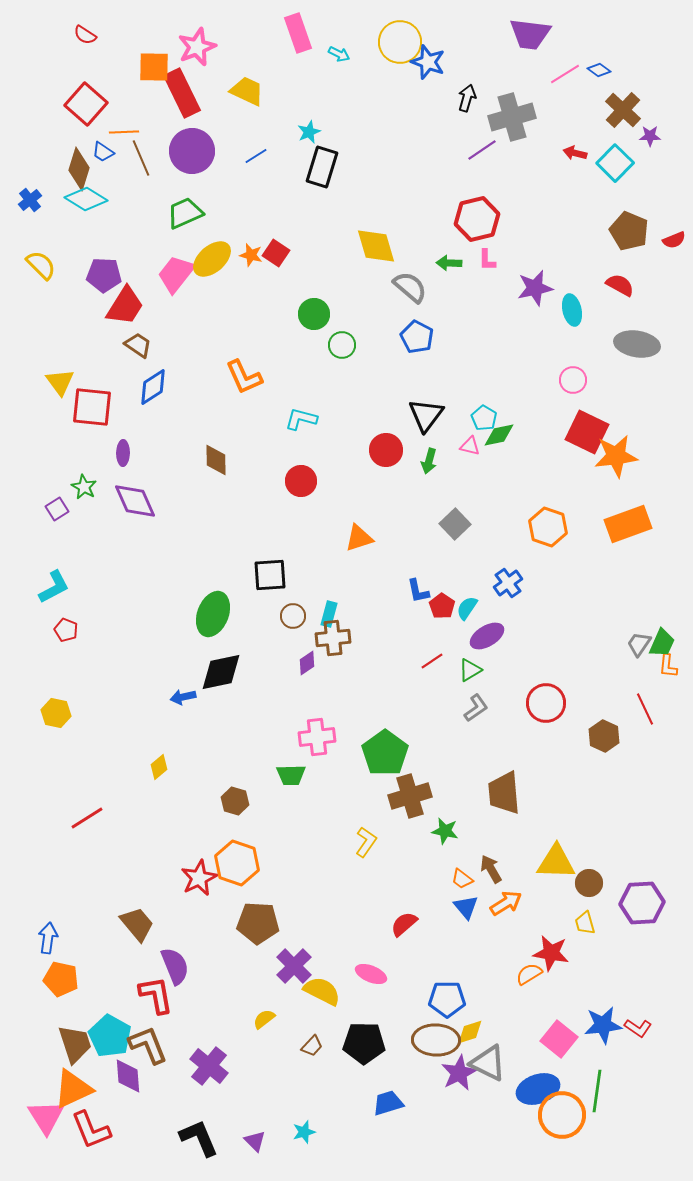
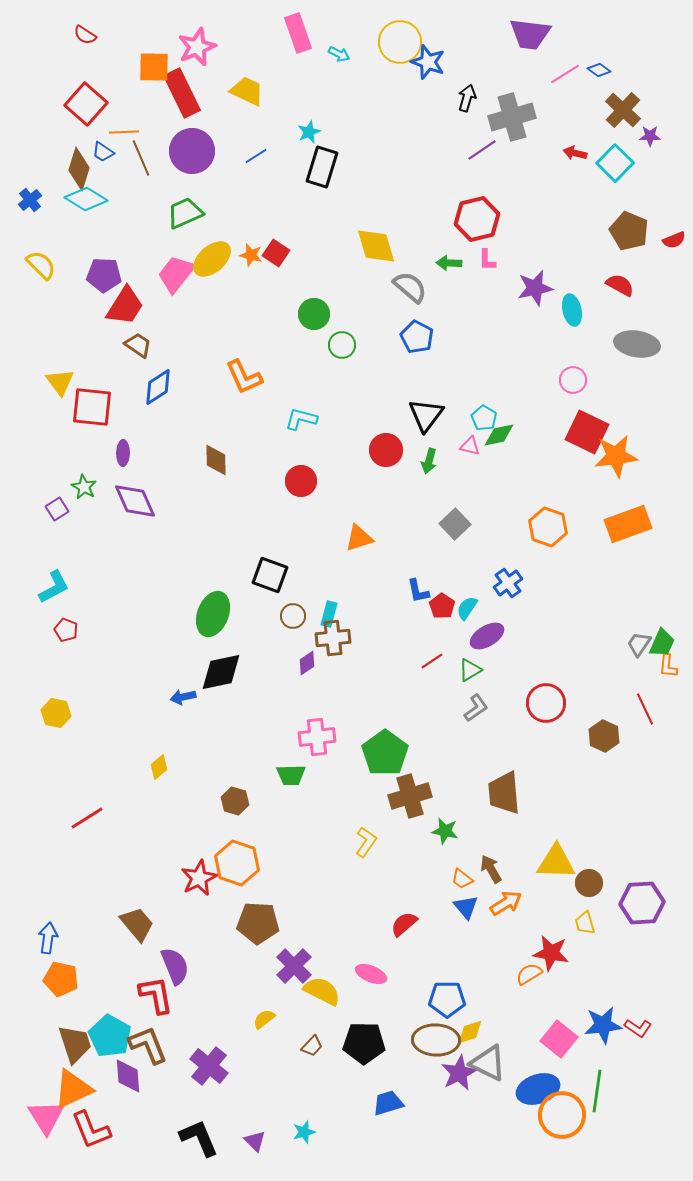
blue diamond at (153, 387): moved 5 px right
black square at (270, 575): rotated 24 degrees clockwise
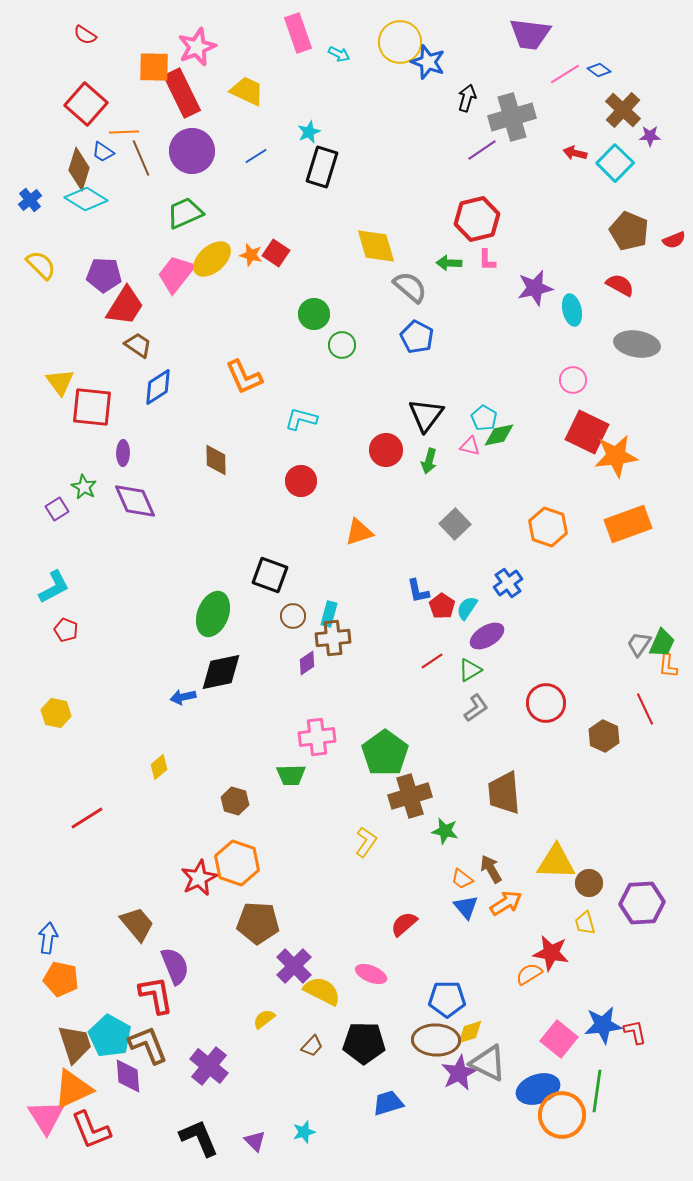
orange triangle at (359, 538): moved 6 px up
red L-shape at (638, 1028): moved 3 px left, 4 px down; rotated 136 degrees counterclockwise
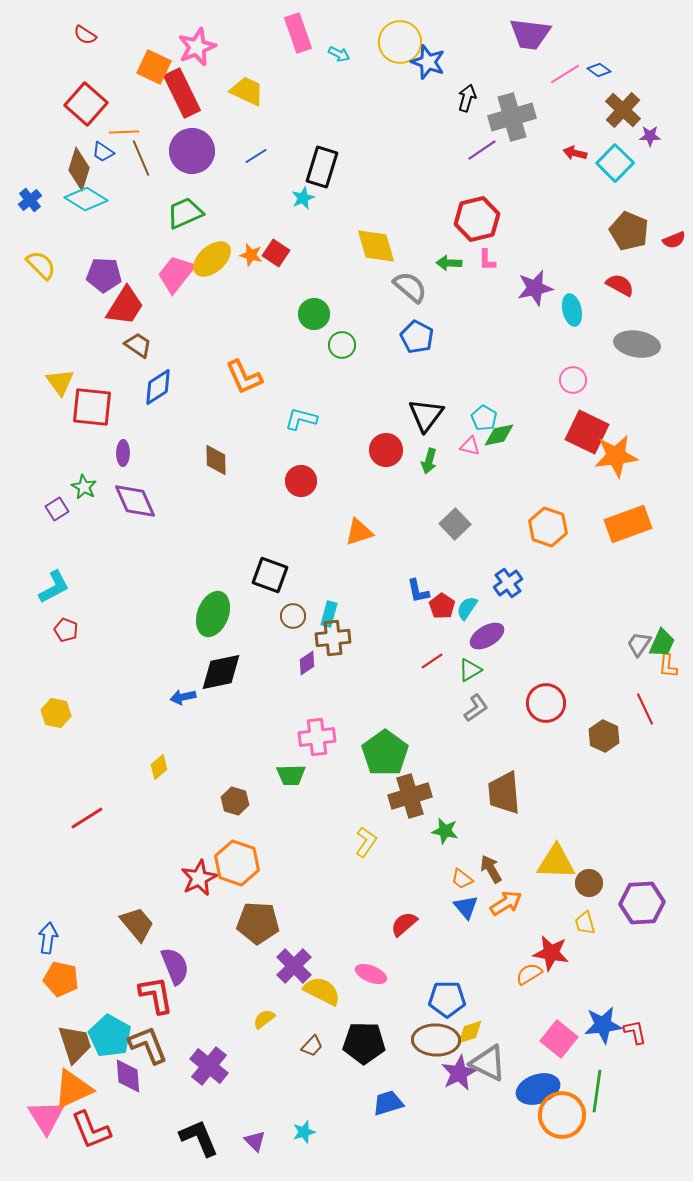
orange square at (154, 67): rotated 24 degrees clockwise
cyan star at (309, 132): moved 6 px left, 66 px down
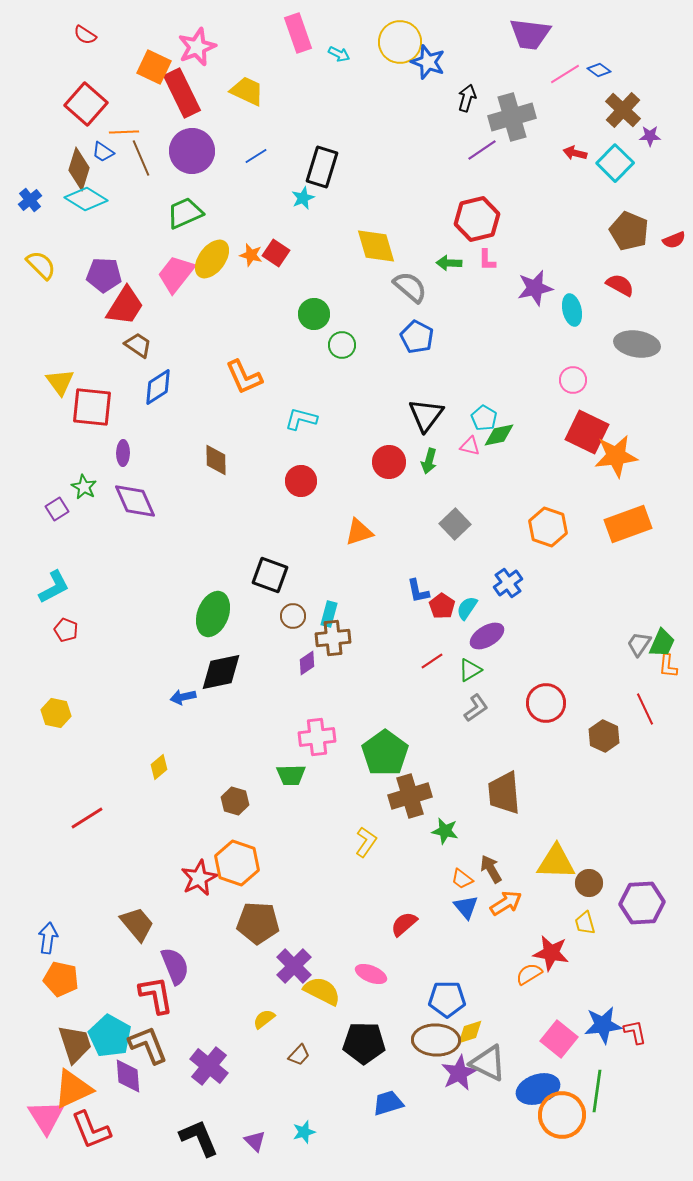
yellow ellipse at (212, 259): rotated 12 degrees counterclockwise
red circle at (386, 450): moved 3 px right, 12 px down
brown trapezoid at (312, 1046): moved 13 px left, 9 px down
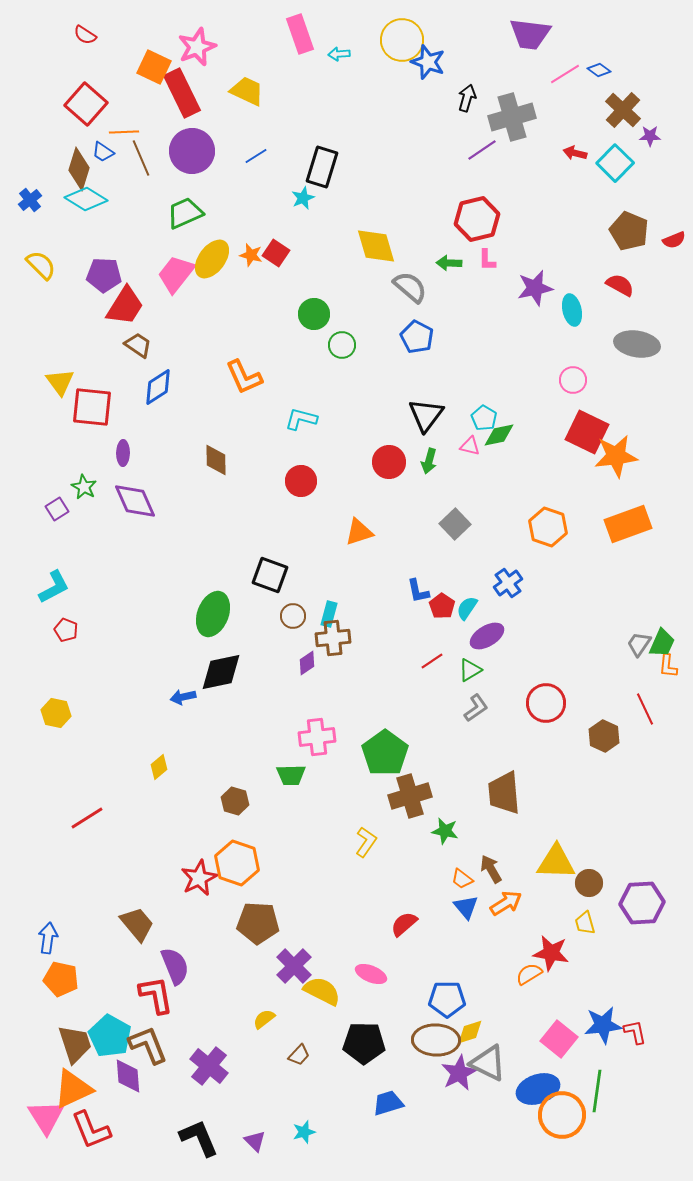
pink rectangle at (298, 33): moved 2 px right, 1 px down
yellow circle at (400, 42): moved 2 px right, 2 px up
cyan arrow at (339, 54): rotated 150 degrees clockwise
